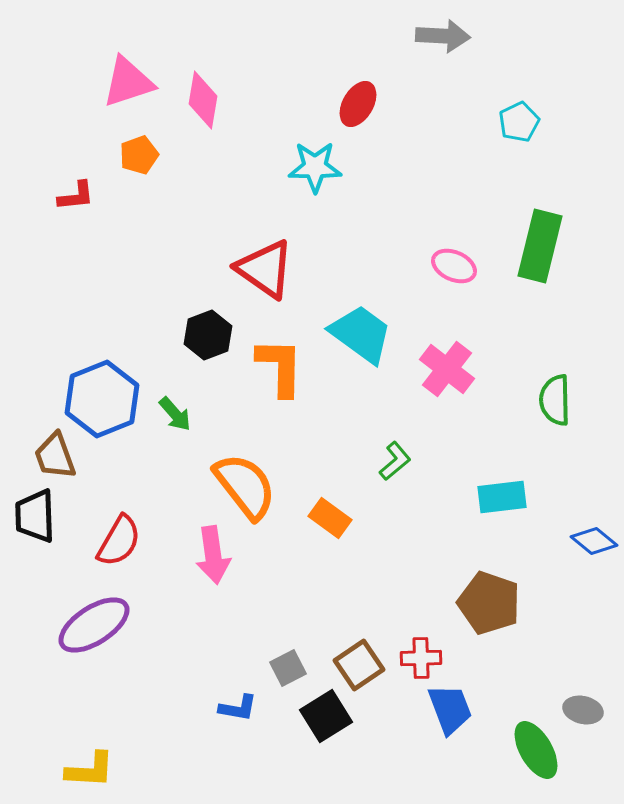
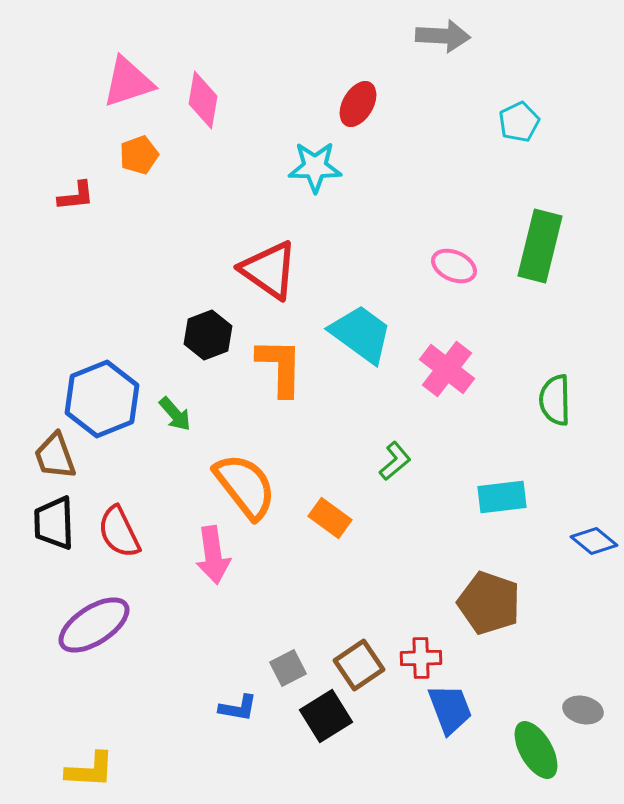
red triangle: moved 4 px right, 1 px down
black trapezoid: moved 19 px right, 7 px down
red semicircle: moved 9 px up; rotated 124 degrees clockwise
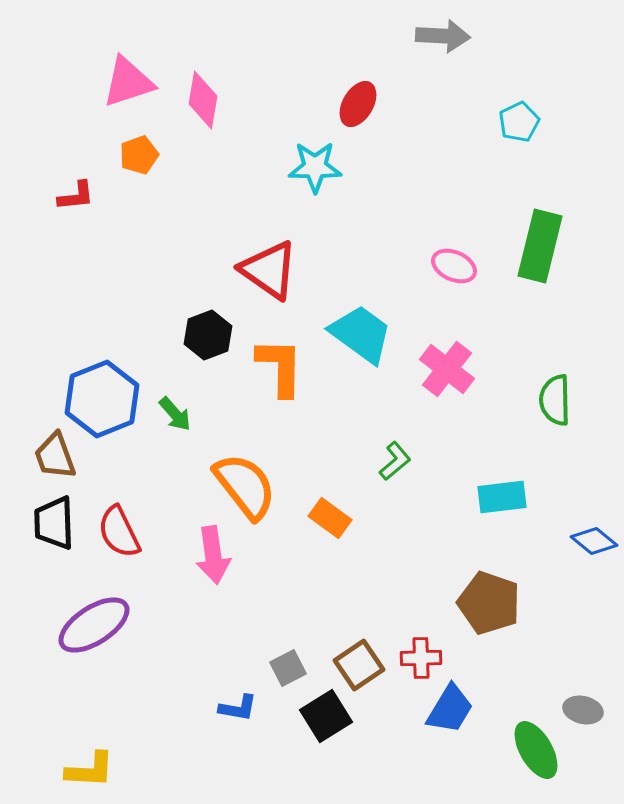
blue trapezoid: rotated 52 degrees clockwise
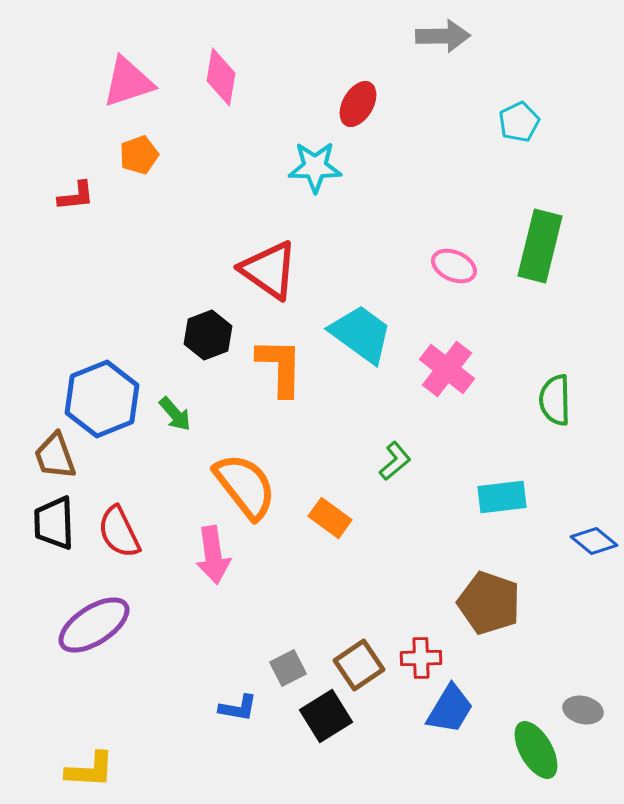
gray arrow: rotated 4 degrees counterclockwise
pink diamond: moved 18 px right, 23 px up
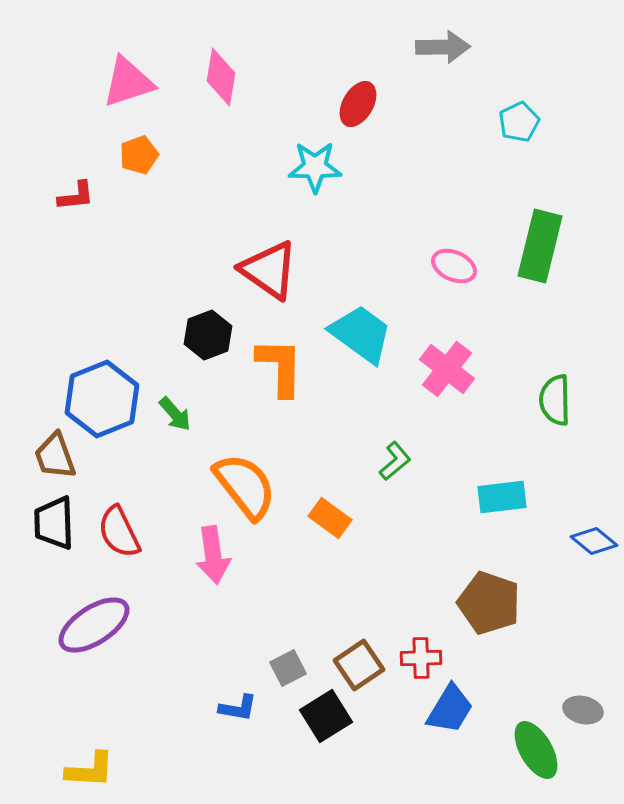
gray arrow: moved 11 px down
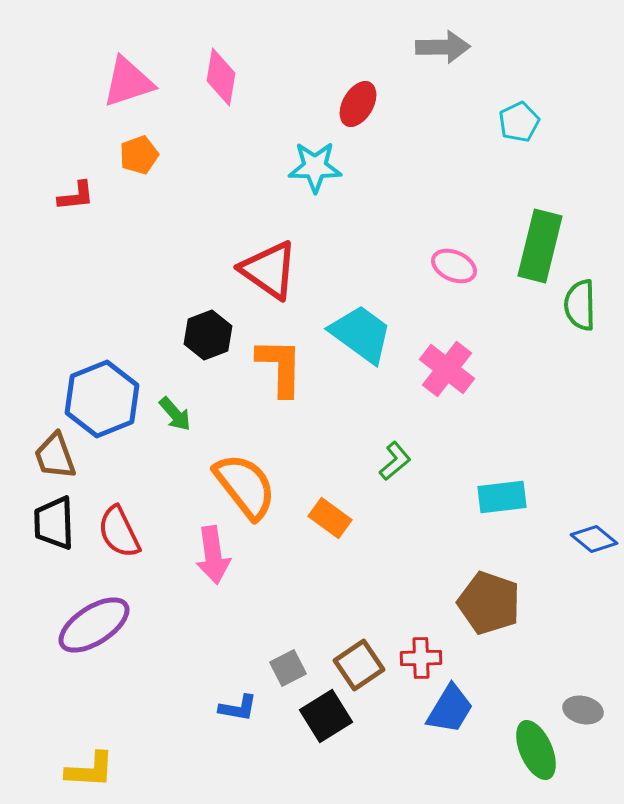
green semicircle: moved 25 px right, 95 px up
blue diamond: moved 2 px up
green ellipse: rotated 6 degrees clockwise
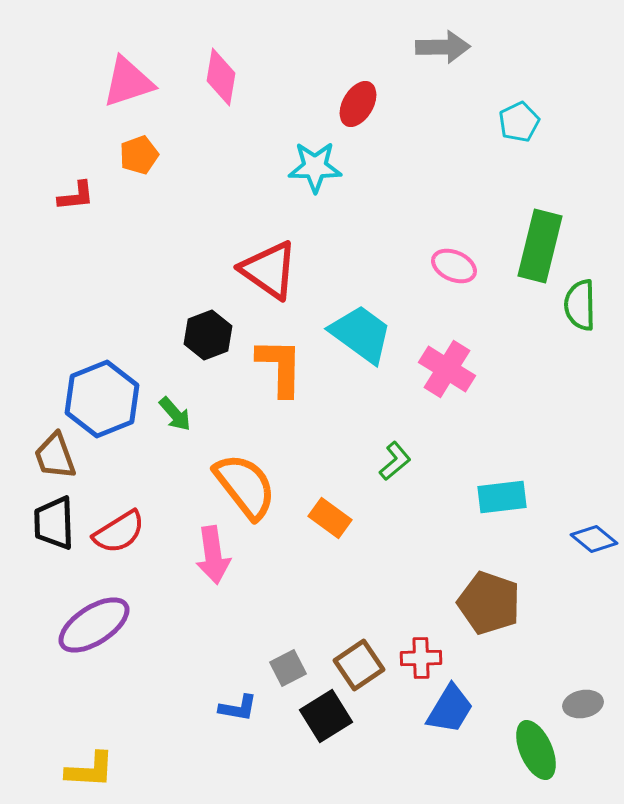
pink cross: rotated 6 degrees counterclockwise
red semicircle: rotated 96 degrees counterclockwise
gray ellipse: moved 6 px up; rotated 24 degrees counterclockwise
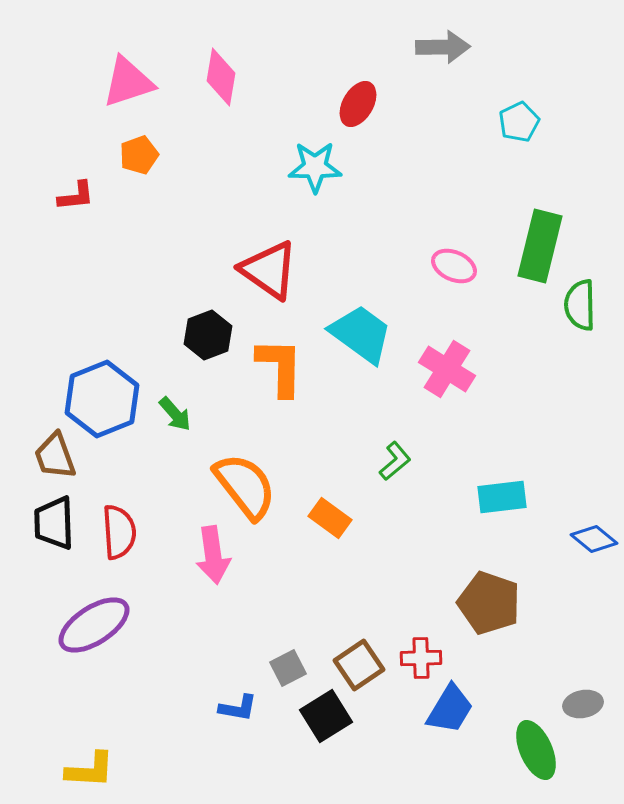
red semicircle: rotated 62 degrees counterclockwise
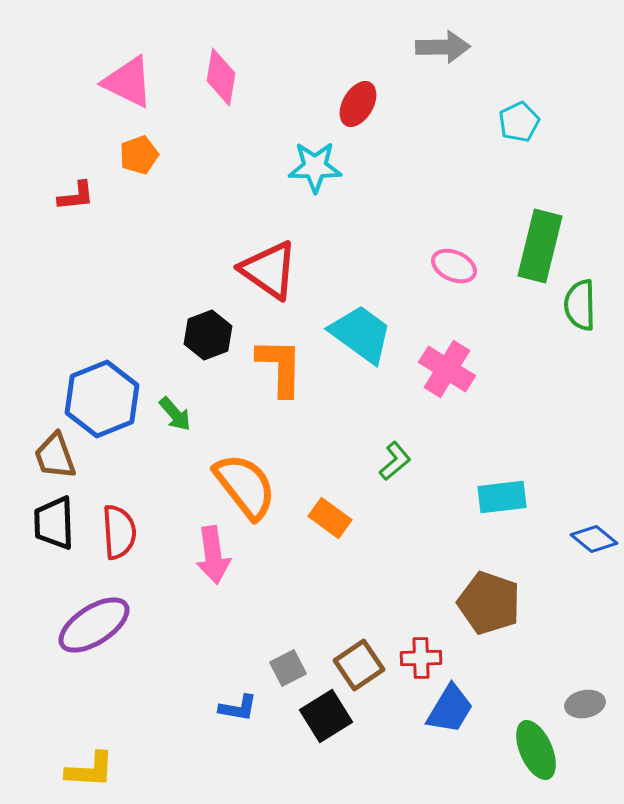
pink triangle: rotated 44 degrees clockwise
gray ellipse: moved 2 px right
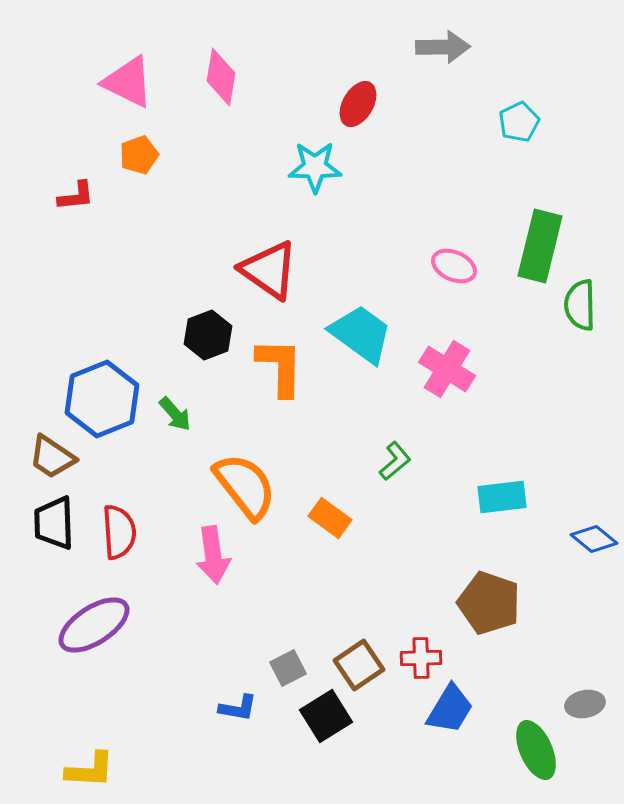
brown trapezoid: moved 3 px left, 1 px down; rotated 36 degrees counterclockwise
